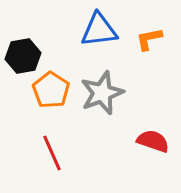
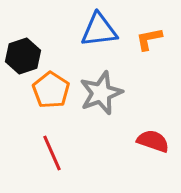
black hexagon: rotated 8 degrees counterclockwise
gray star: moved 1 px left
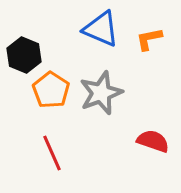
blue triangle: moved 2 px right, 1 px up; rotated 30 degrees clockwise
black hexagon: moved 1 px right, 1 px up; rotated 20 degrees counterclockwise
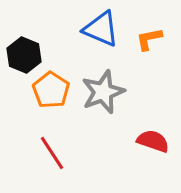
gray star: moved 2 px right, 1 px up
red line: rotated 9 degrees counterclockwise
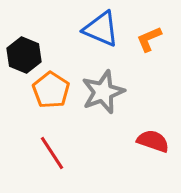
orange L-shape: rotated 12 degrees counterclockwise
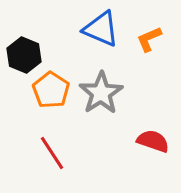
gray star: moved 2 px left, 1 px down; rotated 12 degrees counterclockwise
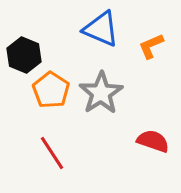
orange L-shape: moved 2 px right, 7 px down
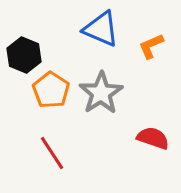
red semicircle: moved 3 px up
